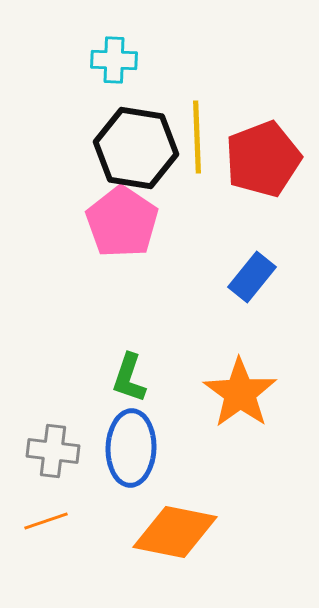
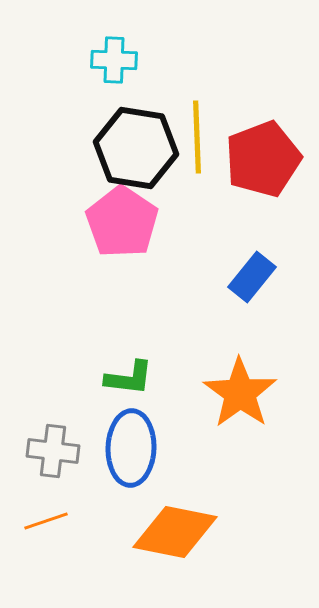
green L-shape: rotated 102 degrees counterclockwise
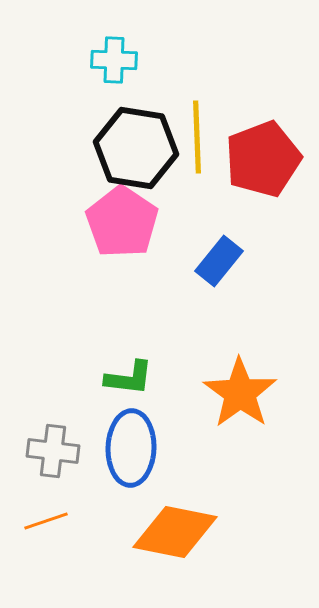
blue rectangle: moved 33 px left, 16 px up
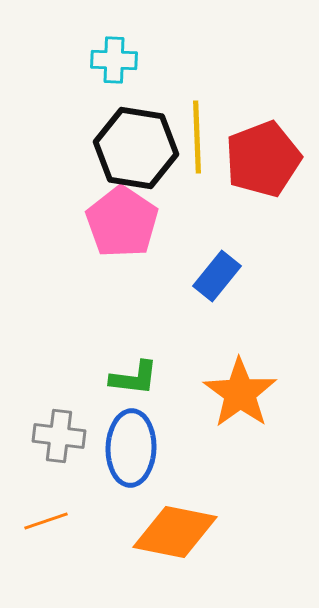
blue rectangle: moved 2 px left, 15 px down
green L-shape: moved 5 px right
gray cross: moved 6 px right, 15 px up
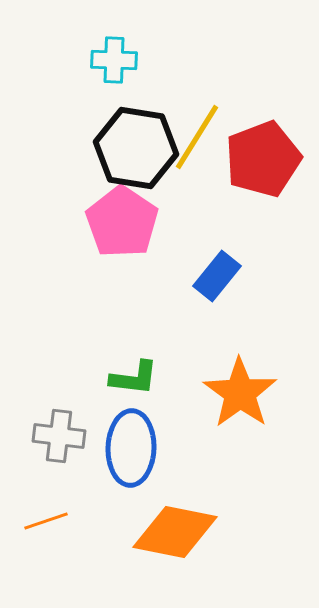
yellow line: rotated 34 degrees clockwise
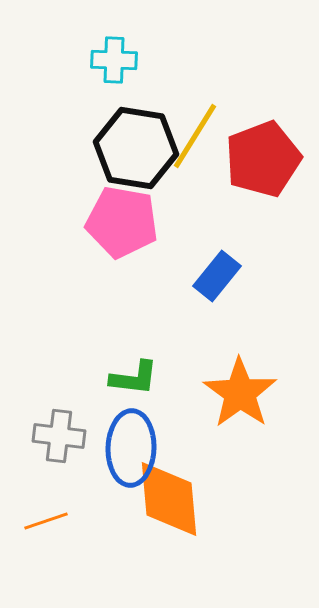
yellow line: moved 2 px left, 1 px up
pink pentagon: rotated 24 degrees counterclockwise
orange diamond: moved 6 px left, 33 px up; rotated 74 degrees clockwise
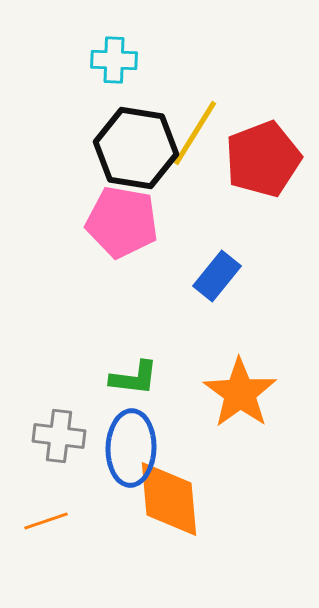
yellow line: moved 3 px up
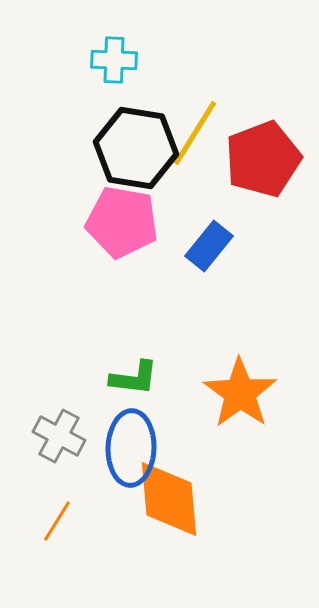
blue rectangle: moved 8 px left, 30 px up
gray cross: rotated 21 degrees clockwise
orange line: moved 11 px right; rotated 39 degrees counterclockwise
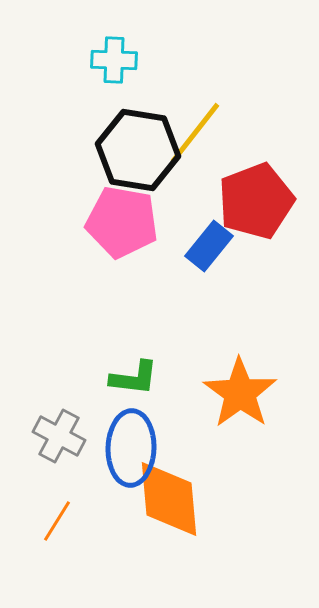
yellow line: rotated 6 degrees clockwise
black hexagon: moved 2 px right, 2 px down
red pentagon: moved 7 px left, 42 px down
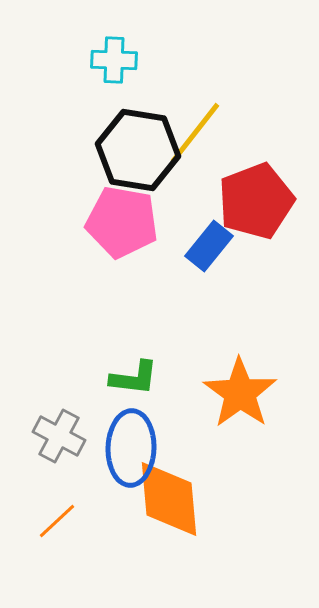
orange line: rotated 15 degrees clockwise
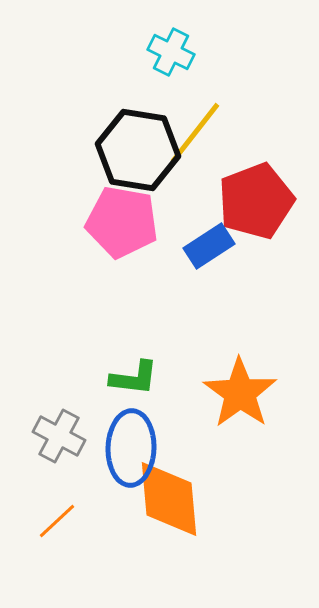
cyan cross: moved 57 px right, 8 px up; rotated 24 degrees clockwise
blue rectangle: rotated 18 degrees clockwise
